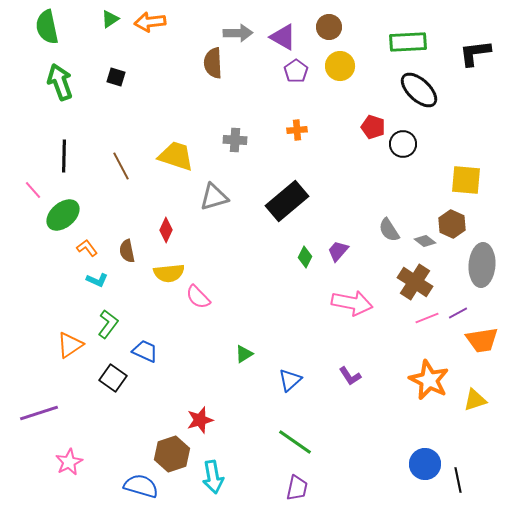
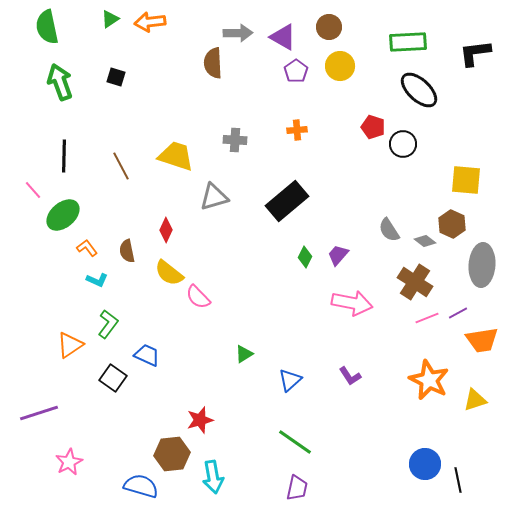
purple trapezoid at (338, 251): moved 4 px down
yellow semicircle at (169, 273): rotated 44 degrees clockwise
blue trapezoid at (145, 351): moved 2 px right, 4 px down
brown hexagon at (172, 454): rotated 12 degrees clockwise
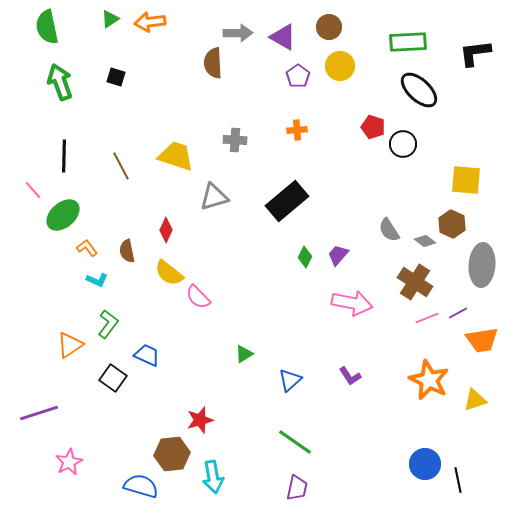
purple pentagon at (296, 71): moved 2 px right, 5 px down
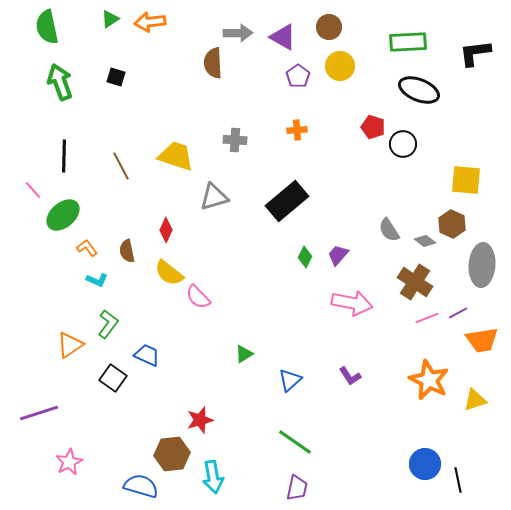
black ellipse at (419, 90): rotated 21 degrees counterclockwise
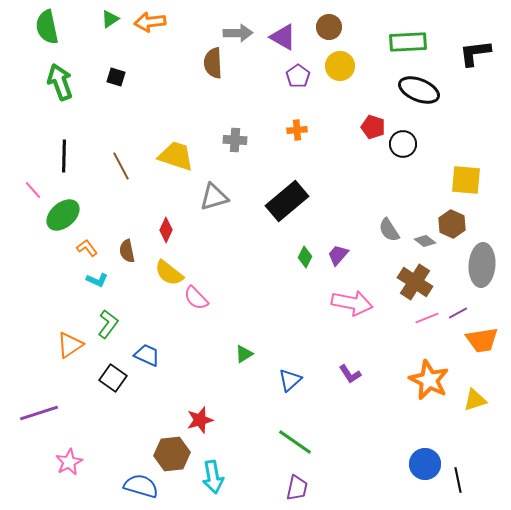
pink semicircle at (198, 297): moved 2 px left, 1 px down
purple L-shape at (350, 376): moved 2 px up
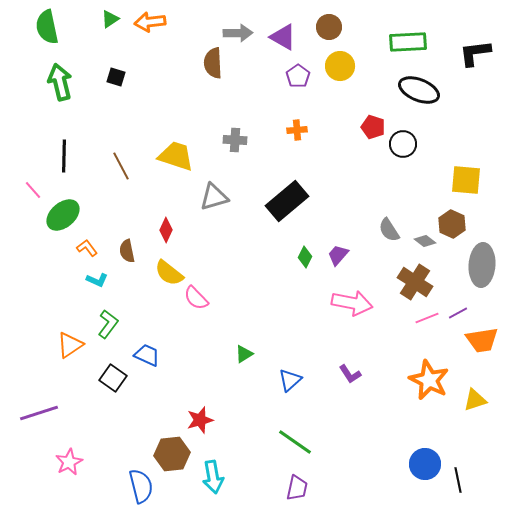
green arrow at (60, 82): rotated 6 degrees clockwise
blue semicircle at (141, 486): rotated 60 degrees clockwise
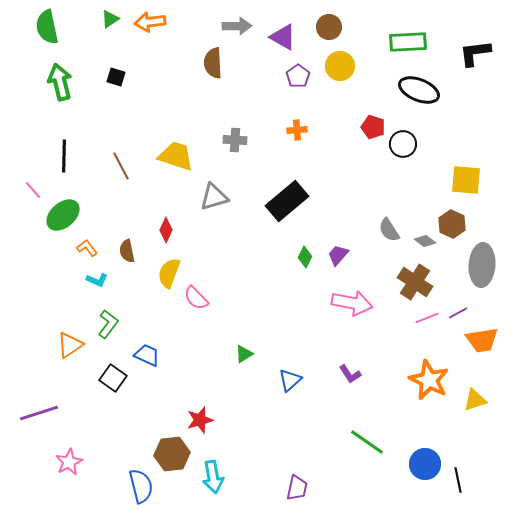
gray arrow at (238, 33): moved 1 px left, 7 px up
yellow semicircle at (169, 273): rotated 72 degrees clockwise
green line at (295, 442): moved 72 px right
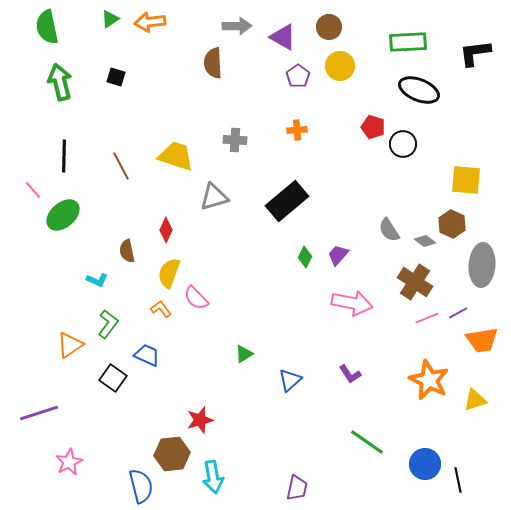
orange L-shape at (87, 248): moved 74 px right, 61 px down
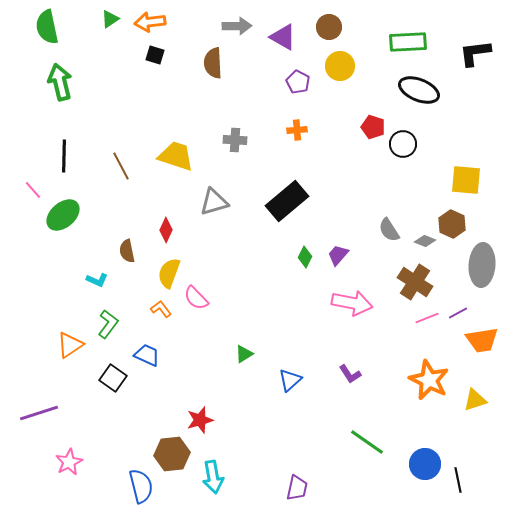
purple pentagon at (298, 76): moved 6 px down; rotated 10 degrees counterclockwise
black square at (116, 77): moved 39 px right, 22 px up
gray triangle at (214, 197): moved 5 px down
gray diamond at (425, 241): rotated 15 degrees counterclockwise
